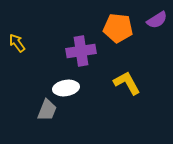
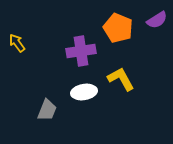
orange pentagon: rotated 16 degrees clockwise
yellow L-shape: moved 6 px left, 4 px up
white ellipse: moved 18 px right, 4 px down
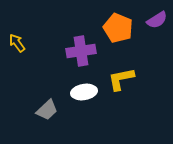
yellow L-shape: rotated 72 degrees counterclockwise
gray trapezoid: rotated 25 degrees clockwise
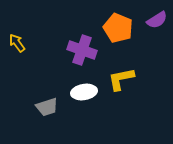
purple cross: moved 1 px right, 1 px up; rotated 28 degrees clockwise
gray trapezoid: moved 3 px up; rotated 25 degrees clockwise
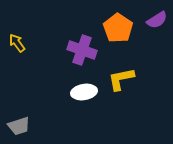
orange pentagon: rotated 12 degrees clockwise
gray trapezoid: moved 28 px left, 19 px down
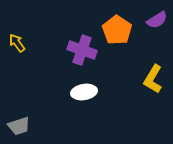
orange pentagon: moved 1 px left, 2 px down
yellow L-shape: moved 32 px right; rotated 48 degrees counterclockwise
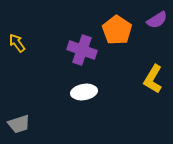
gray trapezoid: moved 2 px up
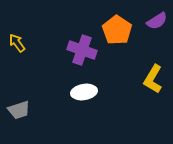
purple semicircle: moved 1 px down
gray trapezoid: moved 14 px up
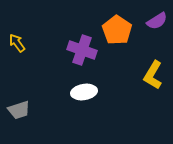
yellow L-shape: moved 4 px up
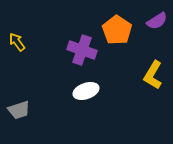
yellow arrow: moved 1 px up
white ellipse: moved 2 px right, 1 px up; rotated 10 degrees counterclockwise
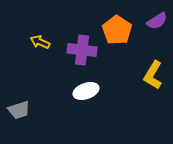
yellow arrow: moved 23 px right; rotated 30 degrees counterclockwise
purple cross: rotated 12 degrees counterclockwise
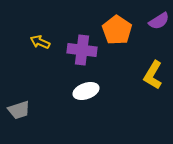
purple semicircle: moved 2 px right
